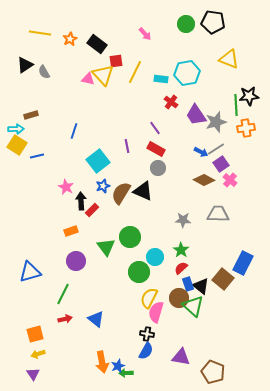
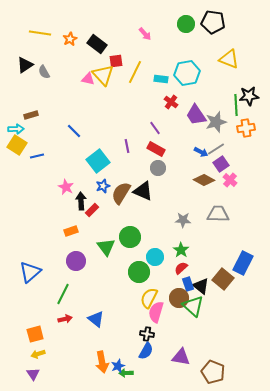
blue line at (74, 131): rotated 63 degrees counterclockwise
blue triangle at (30, 272): rotated 25 degrees counterclockwise
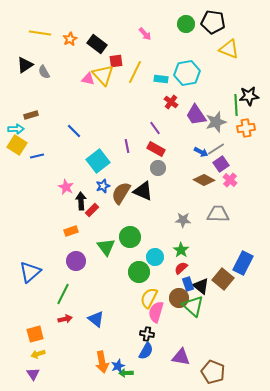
yellow triangle at (229, 59): moved 10 px up
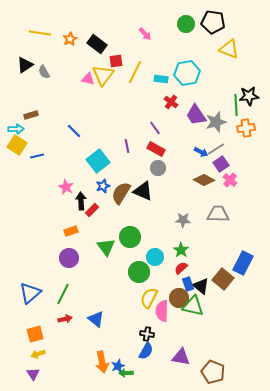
yellow triangle at (103, 75): rotated 20 degrees clockwise
purple circle at (76, 261): moved 7 px left, 3 px up
blue triangle at (30, 272): moved 21 px down
green triangle at (193, 306): rotated 30 degrees counterclockwise
pink semicircle at (156, 312): moved 6 px right, 1 px up; rotated 15 degrees counterclockwise
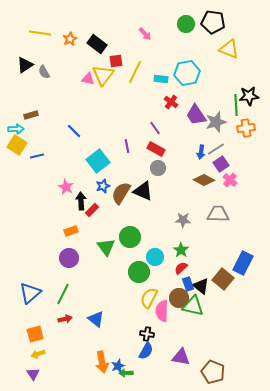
blue arrow at (201, 152): rotated 72 degrees clockwise
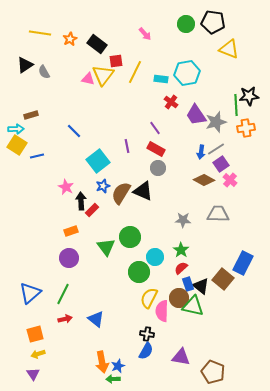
green arrow at (126, 373): moved 13 px left, 6 px down
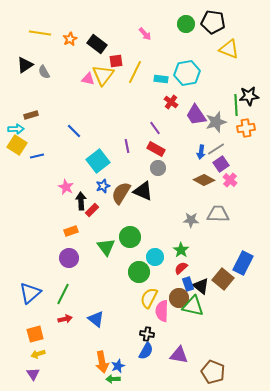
gray star at (183, 220): moved 8 px right
purple triangle at (181, 357): moved 2 px left, 2 px up
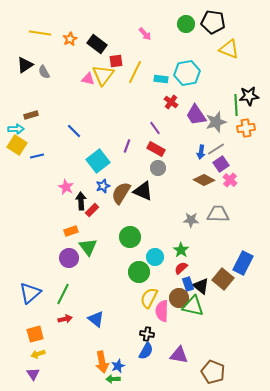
purple line at (127, 146): rotated 32 degrees clockwise
green triangle at (106, 247): moved 18 px left
